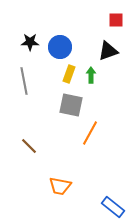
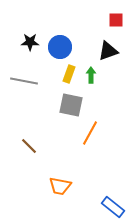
gray line: rotated 68 degrees counterclockwise
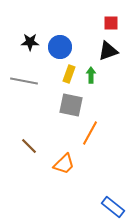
red square: moved 5 px left, 3 px down
orange trapezoid: moved 4 px right, 22 px up; rotated 55 degrees counterclockwise
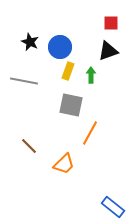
black star: rotated 24 degrees clockwise
yellow rectangle: moved 1 px left, 3 px up
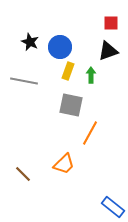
brown line: moved 6 px left, 28 px down
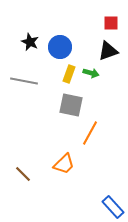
yellow rectangle: moved 1 px right, 3 px down
green arrow: moved 2 px up; rotated 105 degrees clockwise
blue rectangle: rotated 10 degrees clockwise
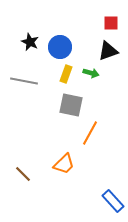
yellow rectangle: moved 3 px left
blue rectangle: moved 6 px up
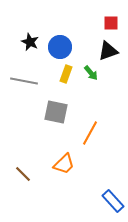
green arrow: rotated 35 degrees clockwise
gray square: moved 15 px left, 7 px down
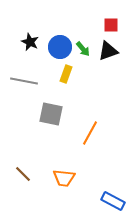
red square: moved 2 px down
green arrow: moved 8 px left, 24 px up
gray square: moved 5 px left, 2 px down
orange trapezoid: moved 14 px down; rotated 50 degrees clockwise
blue rectangle: rotated 20 degrees counterclockwise
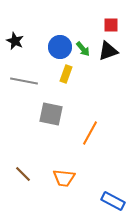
black star: moved 15 px left, 1 px up
